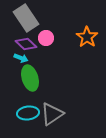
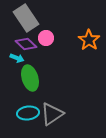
orange star: moved 2 px right, 3 px down
cyan arrow: moved 4 px left
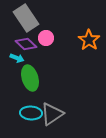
cyan ellipse: moved 3 px right; rotated 10 degrees clockwise
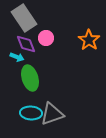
gray rectangle: moved 2 px left
purple diamond: rotated 25 degrees clockwise
cyan arrow: moved 1 px up
gray triangle: rotated 15 degrees clockwise
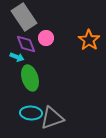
gray rectangle: moved 1 px up
gray triangle: moved 4 px down
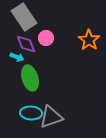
gray triangle: moved 1 px left, 1 px up
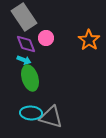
cyan arrow: moved 7 px right, 3 px down
gray triangle: rotated 35 degrees clockwise
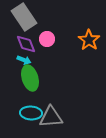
pink circle: moved 1 px right, 1 px down
gray triangle: rotated 20 degrees counterclockwise
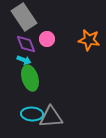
orange star: rotated 25 degrees counterclockwise
cyan ellipse: moved 1 px right, 1 px down
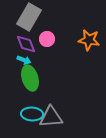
gray rectangle: moved 5 px right; rotated 64 degrees clockwise
